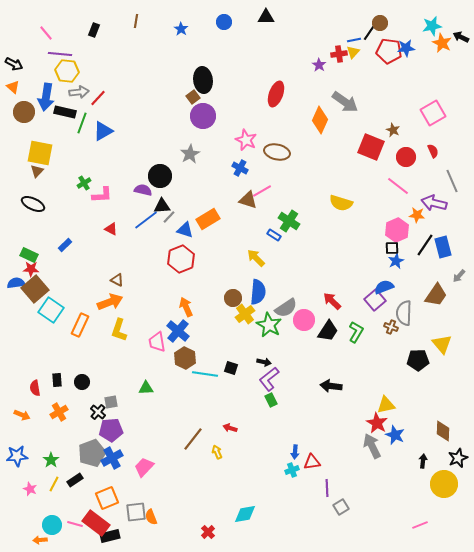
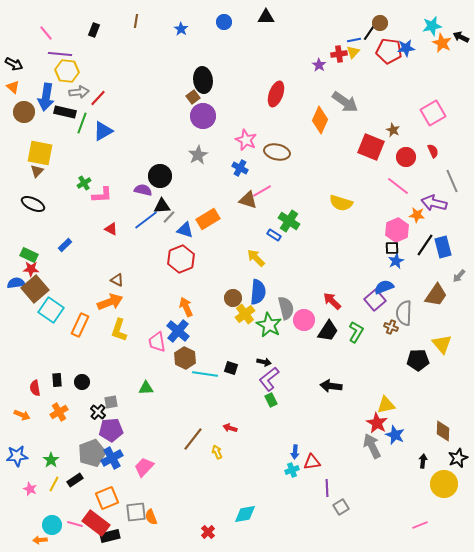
gray star at (190, 154): moved 8 px right, 1 px down
gray semicircle at (286, 308): rotated 70 degrees counterclockwise
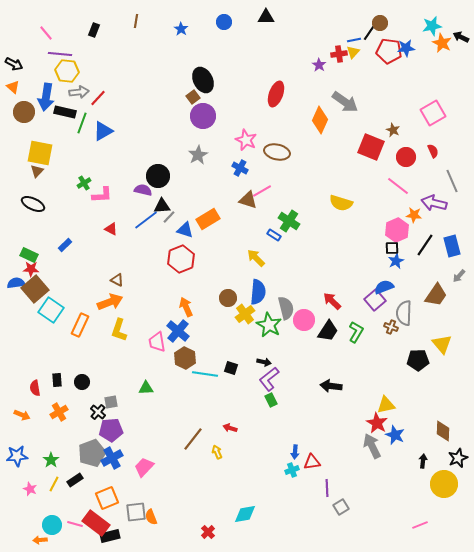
black ellipse at (203, 80): rotated 20 degrees counterclockwise
black circle at (160, 176): moved 2 px left
orange star at (417, 215): moved 3 px left
blue rectangle at (443, 247): moved 9 px right, 1 px up
brown circle at (233, 298): moved 5 px left
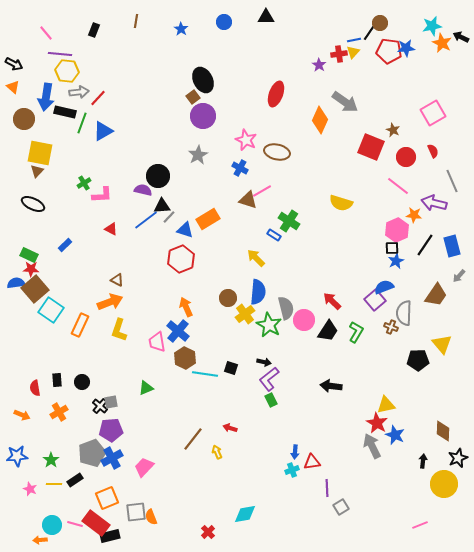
brown circle at (24, 112): moved 7 px down
green triangle at (146, 388): rotated 21 degrees counterclockwise
black cross at (98, 412): moved 2 px right, 6 px up
yellow line at (54, 484): rotated 63 degrees clockwise
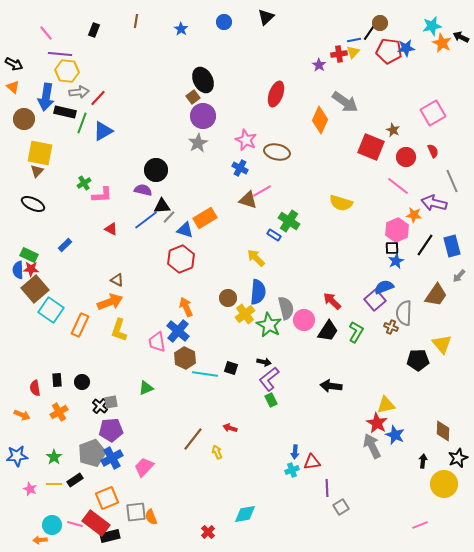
black triangle at (266, 17): rotated 42 degrees counterclockwise
gray star at (198, 155): moved 12 px up
black circle at (158, 176): moved 2 px left, 6 px up
orange rectangle at (208, 219): moved 3 px left, 1 px up
blue semicircle at (16, 283): moved 2 px right, 13 px up; rotated 84 degrees counterclockwise
green star at (51, 460): moved 3 px right, 3 px up
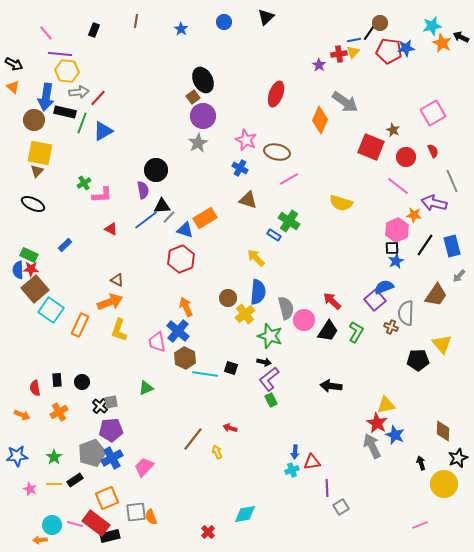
brown circle at (24, 119): moved 10 px right, 1 px down
purple semicircle at (143, 190): rotated 66 degrees clockwise
pink line at (262, 191): moved 27 px right, 12 px up
gray semicircle at (404, 313): moved 2 px right
green star at (269, 325): moved 1 px right, 11 px down; rotated 10 degrees counterclockwise
black arrow at (423, 461): moved 2 px left, 2 px down; rotated 24 degrees counterclockwise
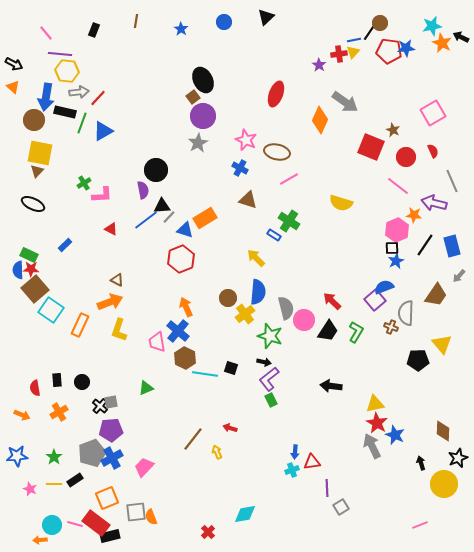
yellow triangle at (386, 405): moved 11 px left, 1 px up
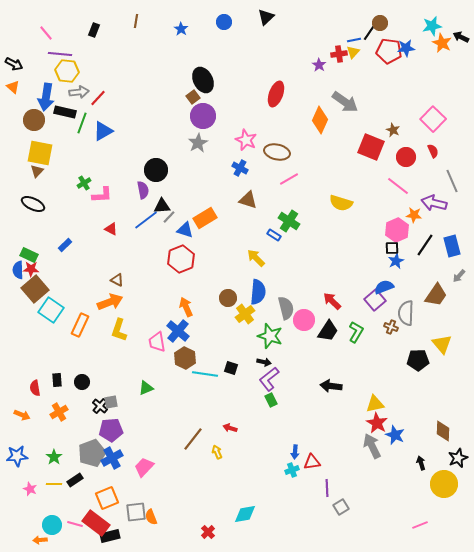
pink square at (433, 113): moved 6 px down; rotated 15 degrees counterclockwise
